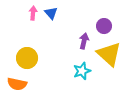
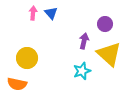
purple circle: moved 1 px right, 2 px up
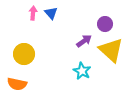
purple arrow: rotated 42 degrees clockwise
yellow triangle: moved 2 px right, 4 px up
yellow circle: moved 3 px left, 4 px up
cyan star: rotated 24 degrees counterclockwise
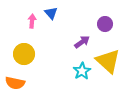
pink arrow: moved 1 px left, 8 px down
purple arrow: moved 2 px left, 1 px down
yellow triangle: moved 3 px left, 11 px down
cyan star: rotated 12 degrees clockwise
orange semicircle: moved 2 px left, 1 px up
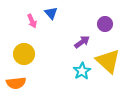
pink arrow: rotated 152 degrees clockwise
orange semicircle: moved 1 px right; rotated 18 degrees counterclockwise
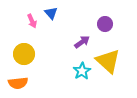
orange semicircle: moved 2 px right
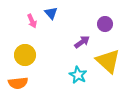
yellow circle: moved 1 px right, 1 px down
cyan star: moved 4 px left, 4 px down; rotated 12 degrees counterclockwise
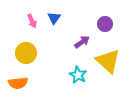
blue triangle: moved 3 px right, 5 px down; rotated 16 degrees clockwise
yellow circle: moved 1 px right, 2 px up
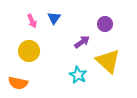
yellow circle: moved 3 px right, 2 px up
orange semicircle: rotated 18 degrees clockwise
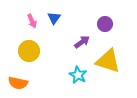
yellow triangle: rotated 24 degrees counterclockwise
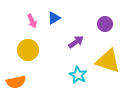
blue triangle: rotated 24 degrees clockwise
purple arrow: moved 6 px left
yellow circle: moved 1 px left, 1 px up
orange semicircle: moved 2 px left, 1 px up; rotated 24 degrees counterclockwise
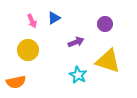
purple arrow: rotated 14 degrees clockwise
